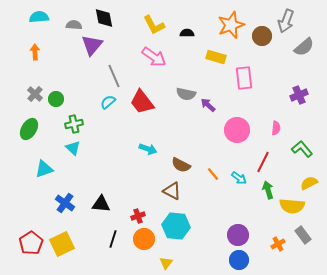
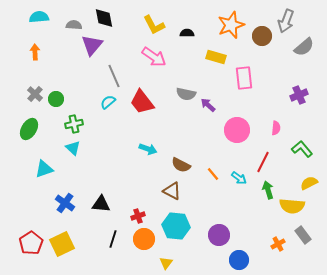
purple circle at (238, 235): moved 19 px left
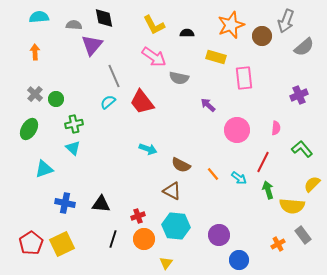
gray semicircle at (186, 94): moved 7 px left, 16 px up
yellow semicircle at (309, 183): moved 3 px right, 1 px down; rotated 18 degrees counterclockwise
blue cross at (65, 203): rotated 24 degrees counterclockwise
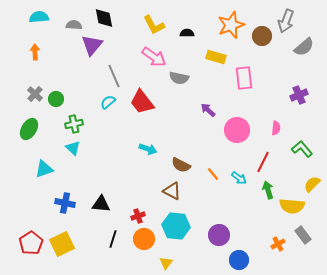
purple arrow at (208, 105): moved 5 px down
